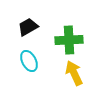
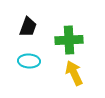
black trapezoid: rotated 140 degrees clockwise
cyan ellipse: rotated 60 degrees counterclockwise
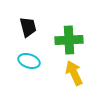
black trapezoid: rotated 35 degrees counterclockwise
cyan ellipse: rotated 15 degrees clockwise
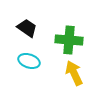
black trapezoid: moved 1 px left, 1 px down; rotated 40 degrees counterclockwise
green cross: rotated 8 degrees clockwise
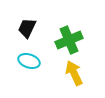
black trapezoid: rotated 100 degrees counterclockwise
green cross: rotated 28 degrees counterclockwise
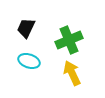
black trapezoid: moved 1 px left
yellow arrow: moved 2 px left
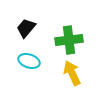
black trapezoid: rotated 15 degrees clockwise
green cross: rotated 16 degrees clockwise
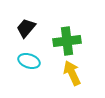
green cross: moved 2 px left, 1 px down
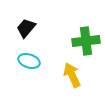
green cross: moved 19 px right
yellow arrow: moved 2 px down
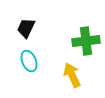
black trapezoid: rotated 15 degrees counterclockwise
cyan ellipse: rotated 50 degrees clockwise
